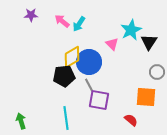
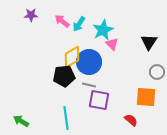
cyan star: moved 28 px left
gray line: rotated 48 degrees counterclockwise
green arrow: rotated 42 degrees counterclockwise
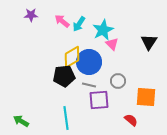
gray circle: moved 39 px left, 9 px down
purple square: rotated 15 degrees counterclockwise
